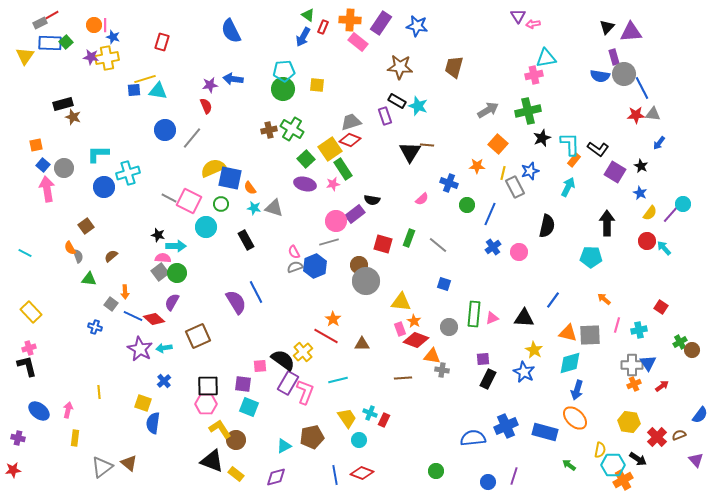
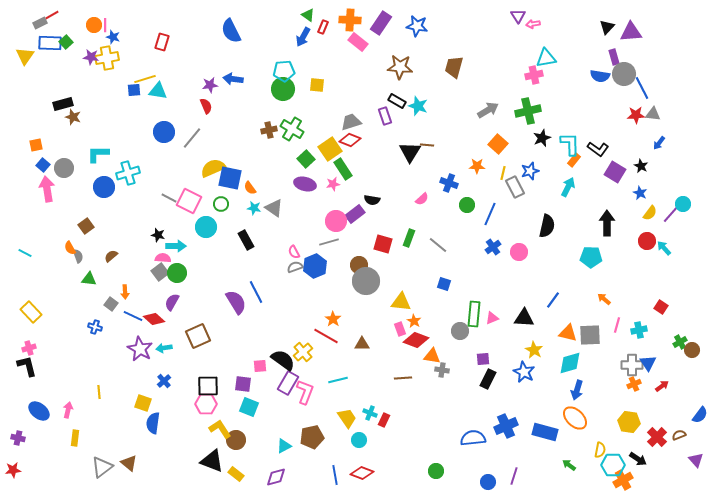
blue circle at (165, 130): moved 1 px left, 2 px down
gray triangle at (274, 208): rotated 18 degrees clockwise
gray circle at (449, 327): moved 11 px right, 4 px down
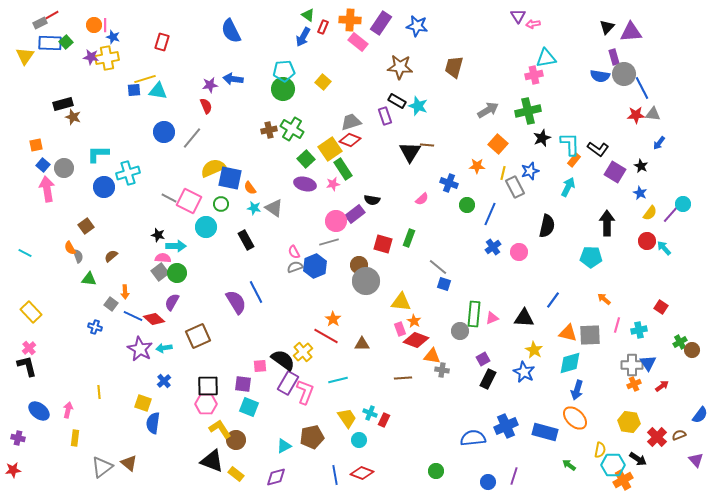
yellow square at (317, 85): moved 6 px right, 3 px up; rotated 35 degrees clockwise
gray line at (438, 245): moved 22 px down
pink cross at (29, 348): rotated 24 degrees counterclockwise
purple square at (483, 359): rotated 24 degrees counterclockwise
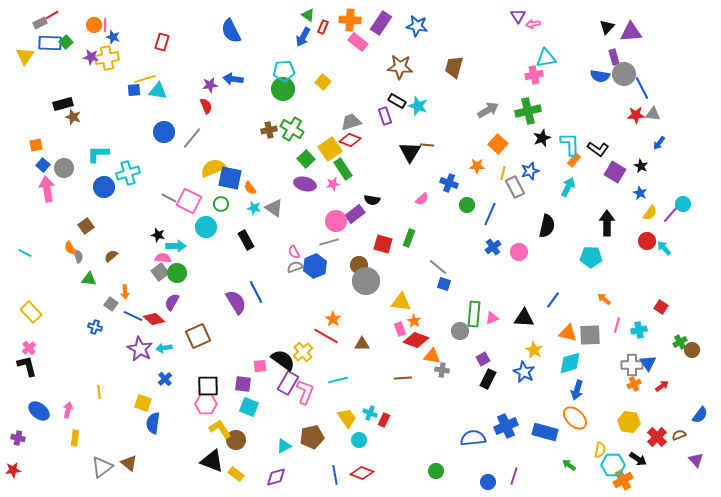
blue cross at (164, 381): moved 1 px right, 2 px up
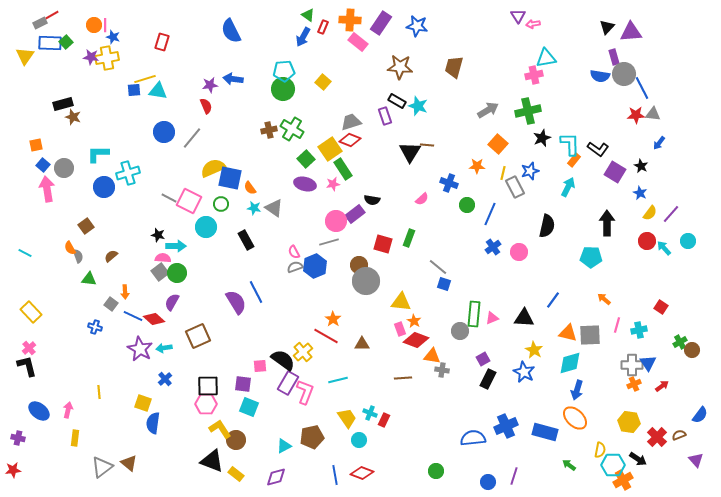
cyan circle at (683, 204): moved 5 px right, 37 px down
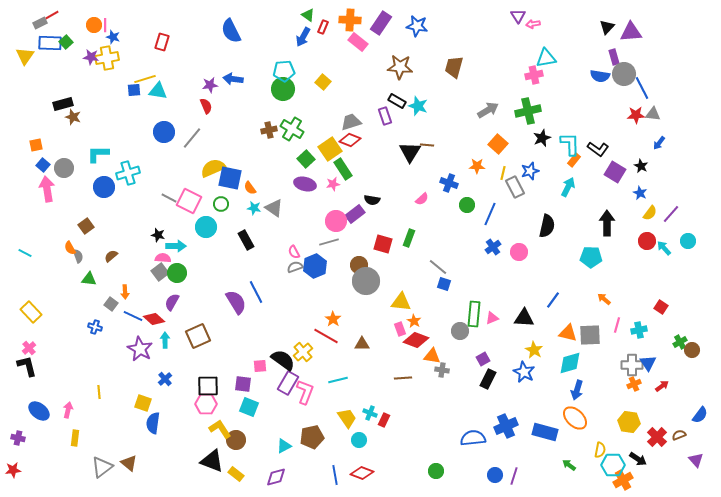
cyan arrow at (164, 348): moved 1 px right, 8 px up; rotated 98 degrees clockwise
blue circle at (488, 482): moved 7 px right, 7 px up
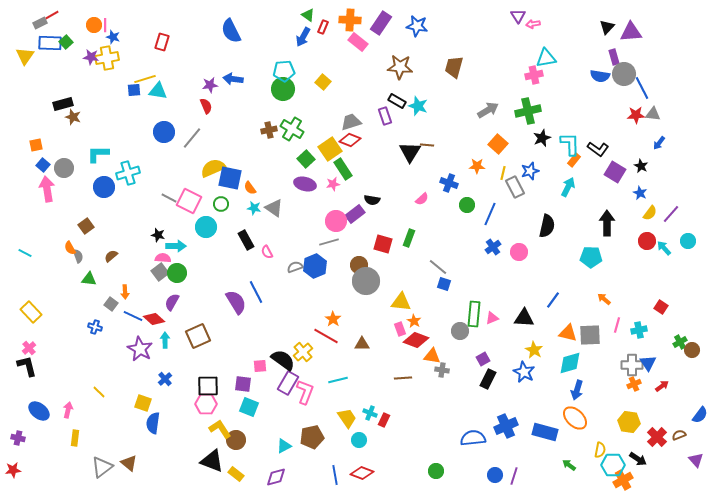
pink semicircle at (294, 252): moved 27 px left
yellow line at (99, 392): rotated 40 degrees counterclockwise
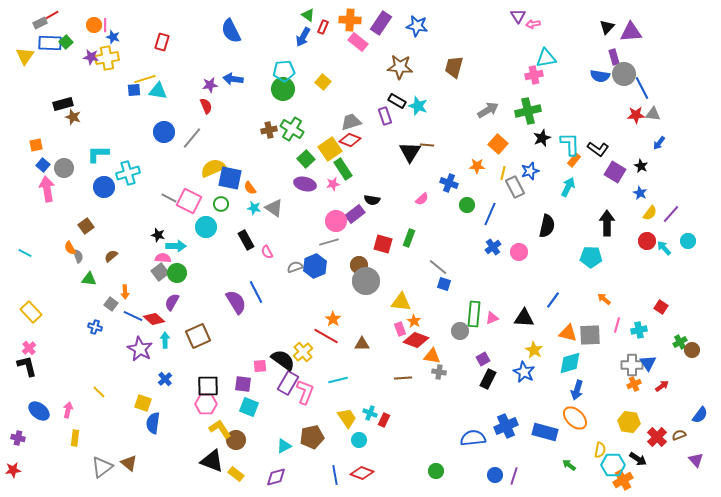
gray cross at (442, 370): moved 3 px left, 2 px down
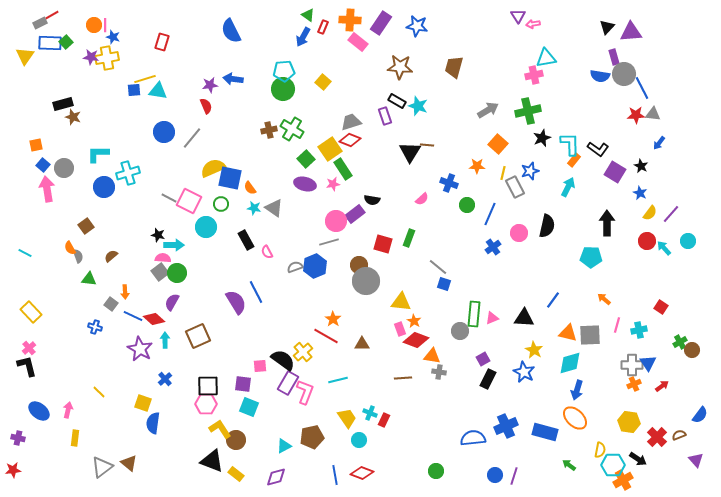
cyan arrow at (176, 246): moved 2 px left, 1 px up
pink circle at (519, 252): moved 19 px up
